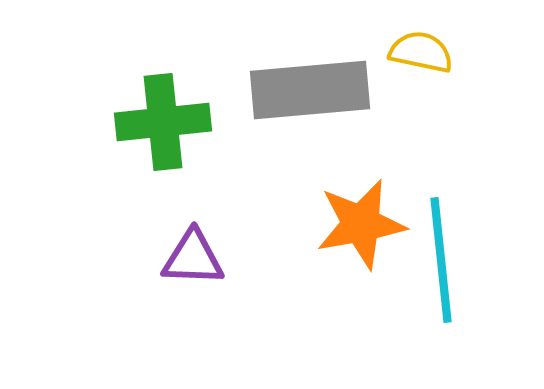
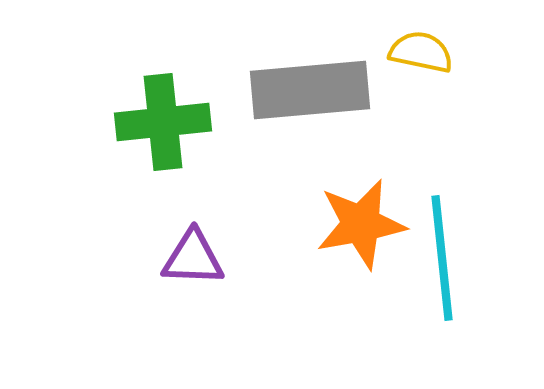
cyan line: moved 1 px right, 2 px up
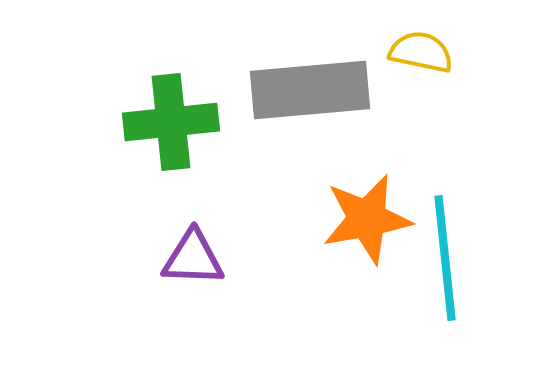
green cross: moved 8 px right
orange star: moved 6 px right, 5 px up
cyan line: moved 3 px right
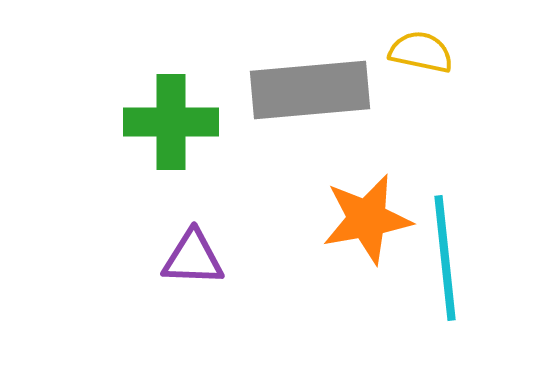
green cross: rotated 6 degrees clockwise
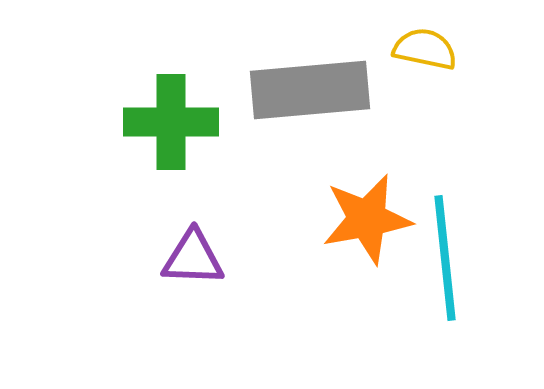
yellow semicircle: moved 4 px right, 3 px up
